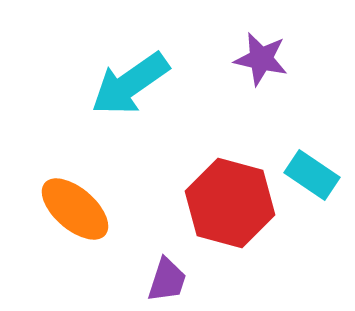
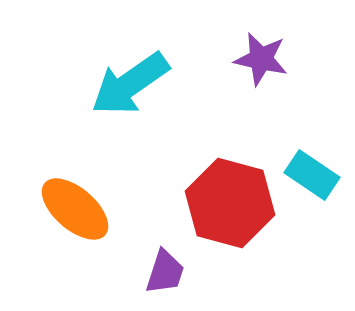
purple trapezoid: moved 2 px left, 8 px up
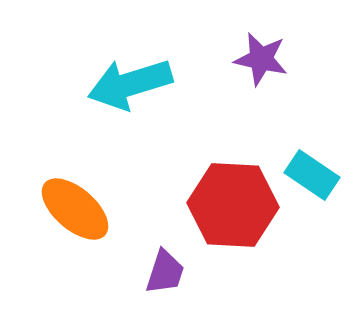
cyan arrow: rotated 18 degrees clockwise
red hexagon: moved 3 px right, 2 px down; rotated 12 degrees counterclockwise
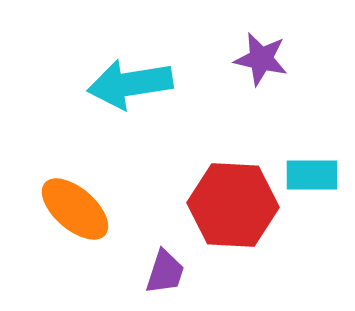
cyan arrow: rotated 8 degrees clockwise
cyan rectangle: rotated 34 degrees counterclockwise
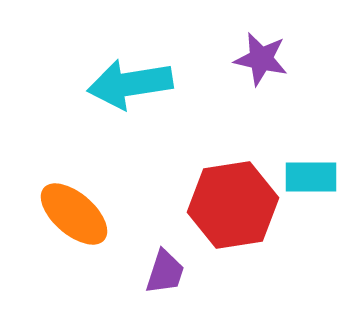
cyan rectangle: moved 1 px left, 2 px down
red hexagon: rotated 12 degrees counterclockwise
orange ellipse: moved 1 px left, 5 px down
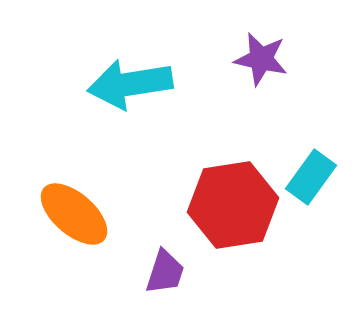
cyan rectangle: rotated 54 degrees counterclockwise
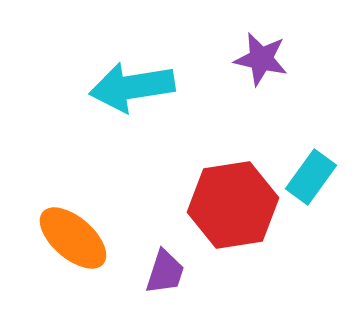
cyan arrow: moved 2 px right, 3 px down
orange ellipse: moved 1 px left, 24 px down
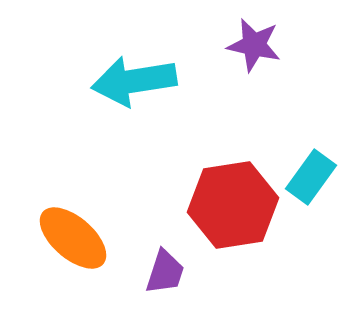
purple star: moved 7 px left, 14 px up
cyan arrow: moved 2 px right, 6 px up
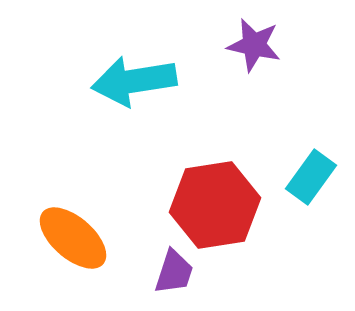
red hexagon: moved 18 px left
purple trapezoid: moved 9 px right
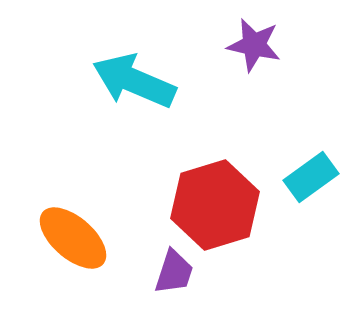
cyan arrow: rotated 32 degrees clockwise
cyan rectangle: rotated 18 degrees clockwise
red hexagon: rotated 8 degrees counterclockwise
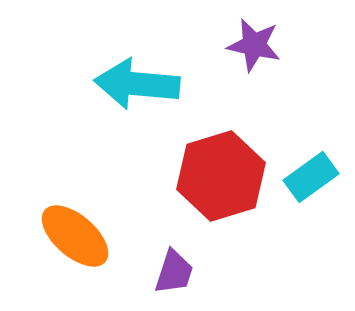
cyan arrow: moved 3 px right, 3 px down; rotated 18 degrees counterclockwise
red hexagon: moved 6 px right, 29 px up
orange ellipse: moved 2 px right, 2 px up
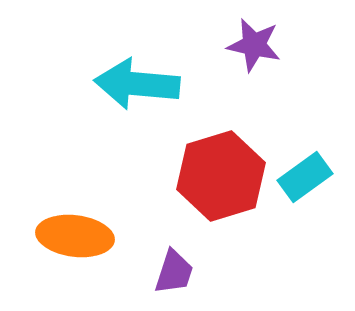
cyan rectangle: moved 6 px left
orange ellipse: rotated 34 degrees counterclockwise
